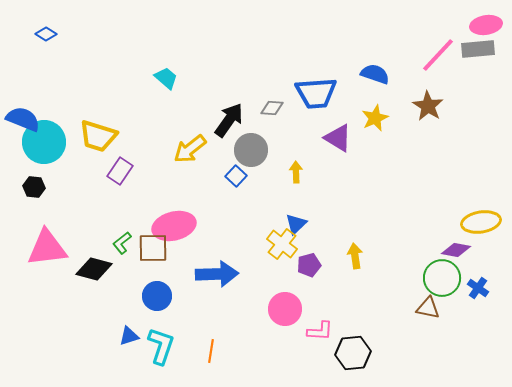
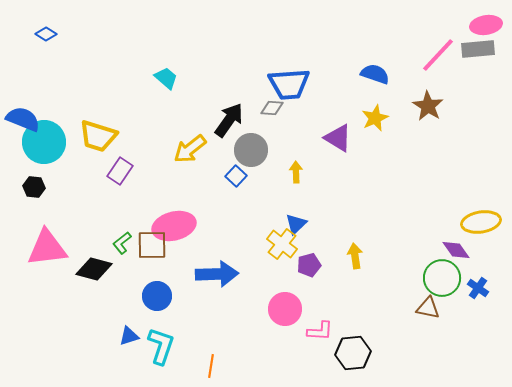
blue trapezoid at (316, 93): moved 27 px left, 9 px up
brown square at (153, 248): moved 1 px left, 3 px up
purple diamond at (456, 250): rotated 44 degrees clockwise
orange line at (211, 351): moved 15 px down
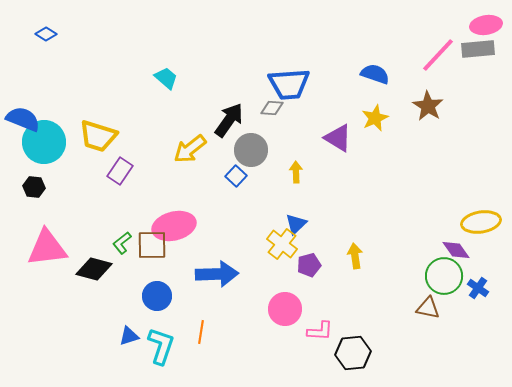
green circle at (442, 278): moved 2 px right, 2 px up
orange line at (211, 366): moved 10 px left, 34 px up
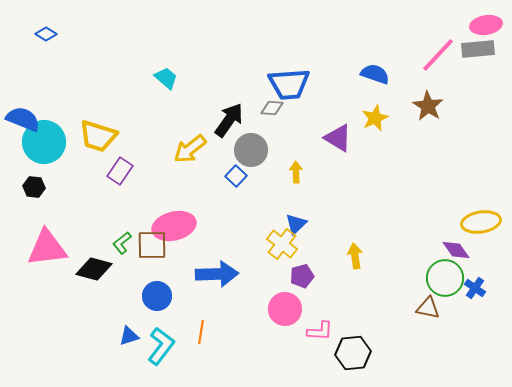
purple pentagon at (309, 265): moved 7 px left, 11 px down
green circle at (444, 276): moved 1 px right, 2 px down
blue cross at (478, 288): moved 3 px left
cyan L-shape at (161, 346): rotated 18 degrees clockwise
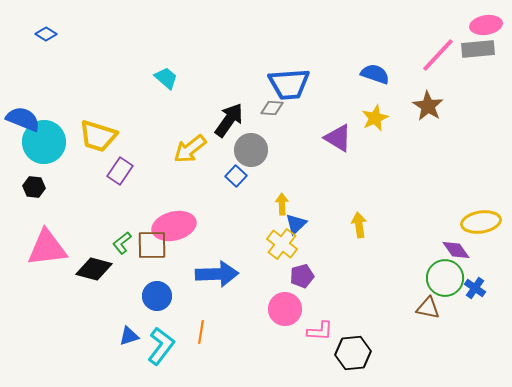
yellow arrow at (296, 172): moved 14 px left, 32 px down
yellow arrow at (355, 256): moved 4 px right, 31 px up
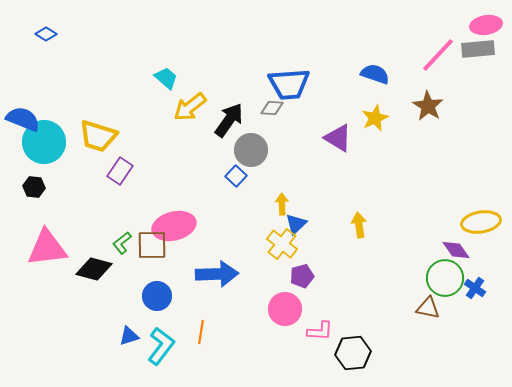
yellow arrow at (190, 149): moved 42 px up
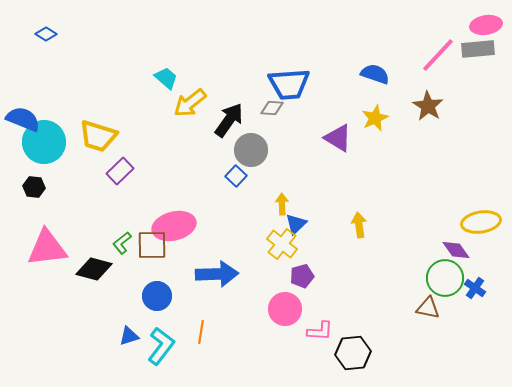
yellow arrow at (190, 107): moved 4 px up
purple rectangle at (120, 171): rotated 12 degrees clockwise
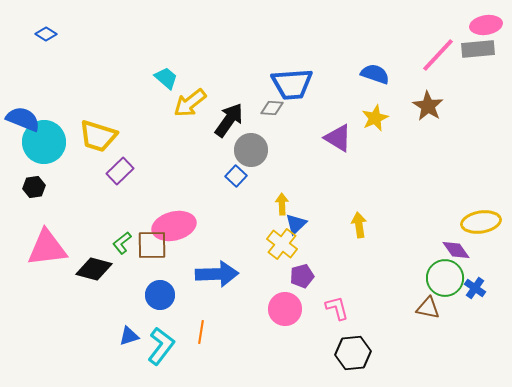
blue trapezoid at (289, 84): moved 3 px right
black hexagon at (34, 187): rotated 15 degrees counterclockwise
blue circle at (157, 296): moved 3 px right, 1 px up
pink L-shape at (320, 331): moved 17 px right, 23 px up; rotated 108 degrees counterclockwise
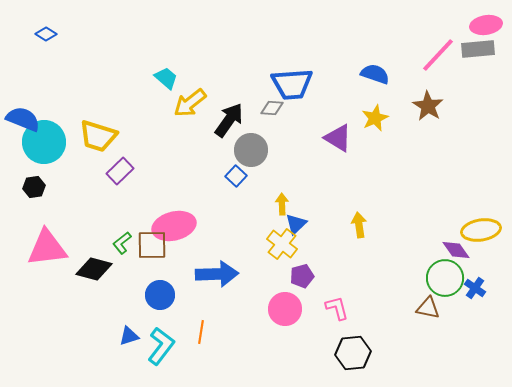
yellow ellipse at (481, 222): moved 8 px down
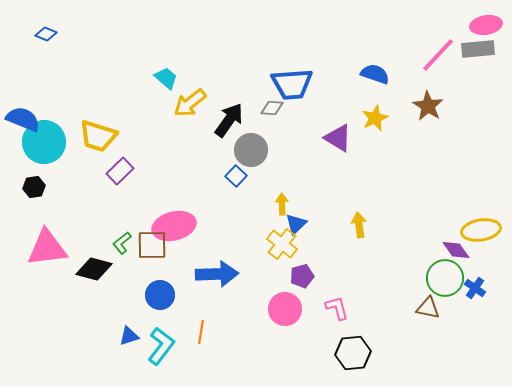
blue diamond at (46, 34): rotated 10 degrees counterclockwise
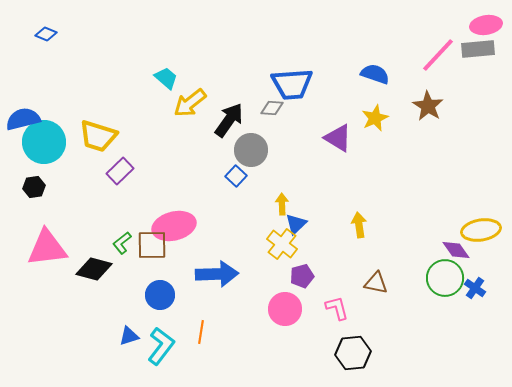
blue semicircle at (23, 119): rotated 36 degrees counterclockwise
brown triangle at (428, 308): moved 52 px left, 25 px up
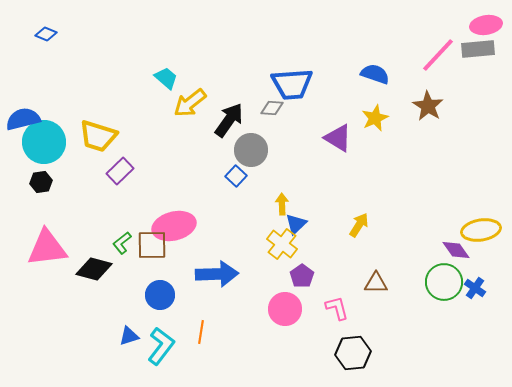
black hexagon at (34, 187): moved 7 px right, 5 px up
yellow arrow at (359, 225): rotated 40 degrees clockwise
purple pentagon at (302, 276): rotated 20 degrees counterclockwise
green circle at (445, 278): moved 1 px left, 4 px down
brown triangle at (376, 283): rotated 10 degrees counterclockwise
